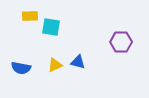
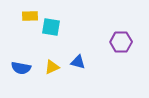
yellow triangle: moved 3 px left, 2 px down
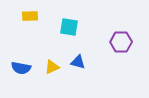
cyan square: moved 18 px right
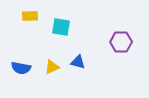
cyan square: moved 8 px left
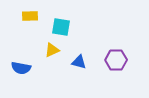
purple hexagon: moved 5 px left, 18 px down
blue triangle: moved 1 px right
yellow triangle: moved 17 px up
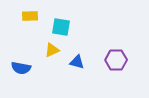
blue triangle: moved 2 px left
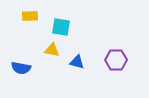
yellow triangle: rotated 35 degrees clockwise
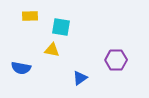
blue triangle: moved 3 px right, 16 px down; rotated 49 degrees counterclockwise
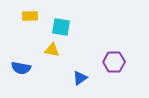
purple hexagon: moved 2 px left, 2 px down
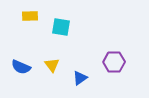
yellow triangle: moved 15 px down; rotated 42 degrees clockwise
blue semicircle: moved 1 px up; rotated 12 degrees clockwise
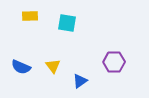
cyan square: moved 6 px right, 4 px up
yellow triangle: moved 1 px right, 1 px down
blue triangle: moved 3 px down
